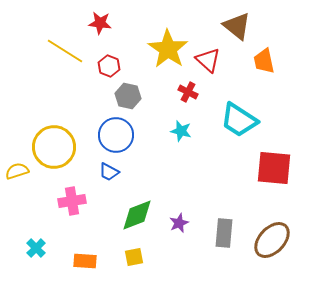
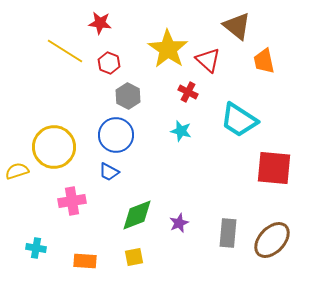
red hexagon: moved 3 px up
gray hexagon: rotated 15 degrees clockwise
gray rectangle: moved 4 px right
cyan cross: rotated 36 degrees counterclockwise
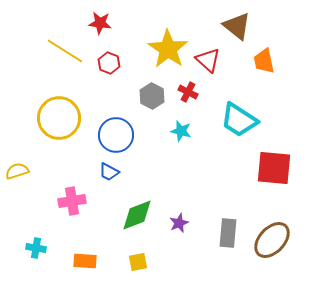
gray hexagon: moved 24 px right
yellow circle: moved 5 px right, 29 px up
yellow square: moved 4 px right, 5 px down
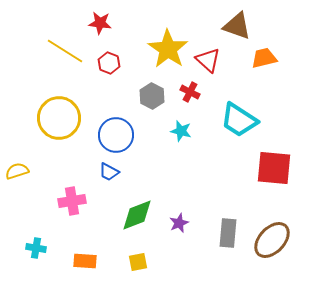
brown triangle: rotated 20 degrees counterclockwise
orange trapezoid: moved 3 px up; rotated 88 degrees clockwise
red cross: moved 2 px right
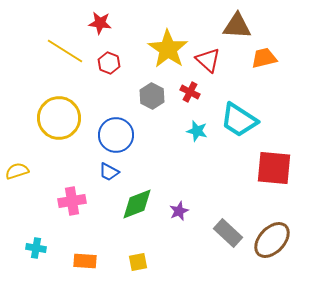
brown triangle: rotated 16 degrees counterclockwise
cyan star: moved 16 px right
green diamond: moved 11 px up
purple star: moved 12 px up
gray rectangle: rotated 52 degrees counterclockwise
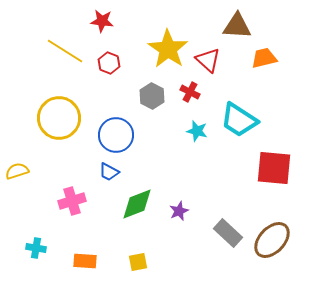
red star: moved 2 px right, 2 px up
pink cross: rotated 8 degrees counterclockwise
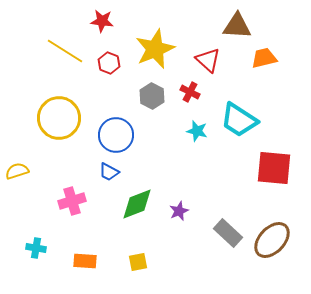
yellow star: moved 13 px left; rotated 15 degrees clockwise
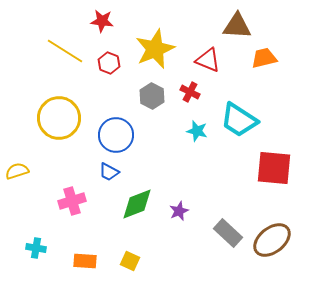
red triangle: rotated 20 degrees counterclockwise
brown ellipse: rotated 9 degrees clockwise
yellow square: moved 8 px left, 1 px up; rotated 36 degrees clockwise
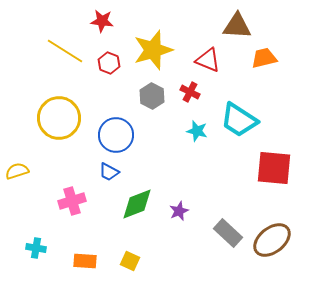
yellow star: moved 2 px left, 1 px down; rotated 6 degrees clockwise
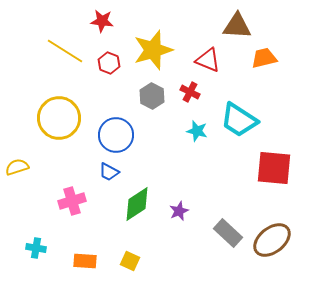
yellow semicircle: moved 4 px up
green diamond: rotated 12 degrees counterclockwise
